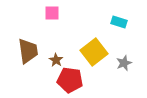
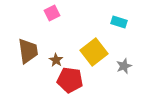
pink square: rotated 28 degrees counterclockwise
gray star: moved 3 px down
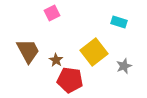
brown trapezoid: rotated 20 degrees counterclockwise
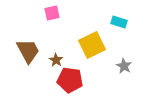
pink square: rotated 14 degrees clockwise
yellow square: moved 2 px left, 7 px up; rotated 12 degrees clockwise
gray star: rotated 21 degrees counterclockwise
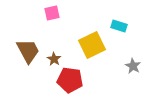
cyan rectangle: moved 4 px down
brown star: moved 2 px left, 1 px up
gray star: moved 9 px right
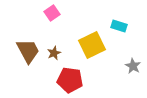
pink square: rotated 21 degrees counterclockwise
brown star: moved 6 px up; rotated 16 degrees clockwise
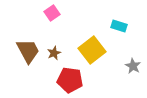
yellow square: moved 5 px down; rotated 12 degrees counterclockwise
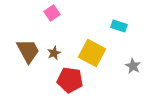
yellow square: moved 3 px down; rotated 24 degrees counterclockwise
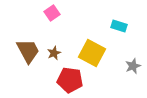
gray star: rotated 21 degrees clockwise
